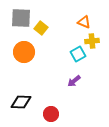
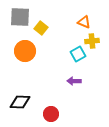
gray square: moved 1 px left, 1 px up
orange circle: moved 1 px right, 1 px up
purple arrow: rotated 40 degrees clockwise
black diamond: moved 1 px left
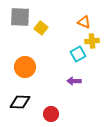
orange circle: moved 16 px down
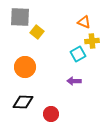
yellow square: moved 4 px left, 4 px down
black diamond: moved 3 px right
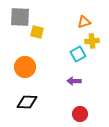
orange triangle: rotated 40 degrees counterclockwise
yellow square: rotated 24 degrees counterclockwise
black diamond: moved 4 px right
red circle: moved 29 px right
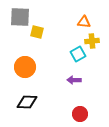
orange triangle: rotated 24 degrees clockwise
purple arrow: moved 1 px up
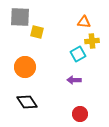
black diamond: rotated 55 degrees clockwise
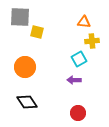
cyan square: moved 1 px right, 5 px down
red circle: moved 2 px left, 1 px up
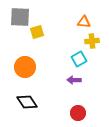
yellow square: rotated 32 degrees counterclockwise
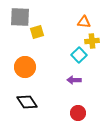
cyan square: moved 4 px up; rotated 14 degrees counterclockwise
